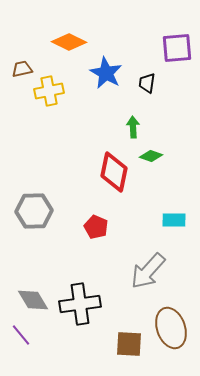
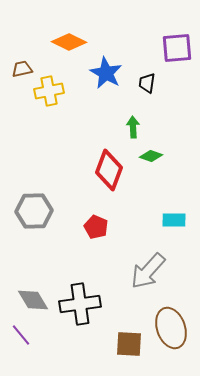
red diamond: moved 5 px left, 2 px up; rotated 9 degrees clockwise
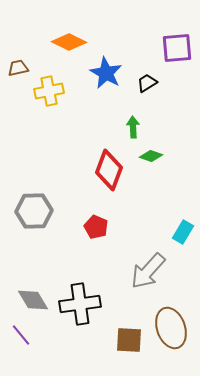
brown trapezoid: moved 4 px left, 1 px up
black trapezoid: rotated 50 degrees clockwise
cyan rectangle: moved 9 px right, 12 px down; rotated 60 degrees counterclockwise
brown square: moved 4 px up
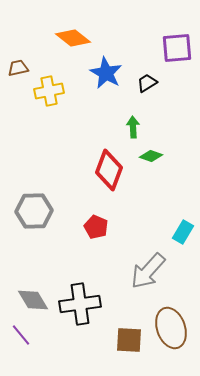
orange diamond: moved 4 px right, 4 px up; rotated 12 degrees clockwise
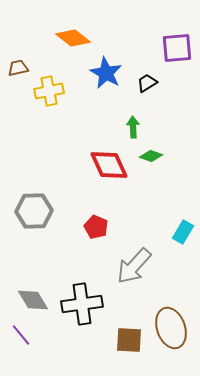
red diamond: moved 5 px up; rotated 45 degrees counterclockwise
gray arrow: moved 14 px left, 5 px up
black cross: moved 2 px right
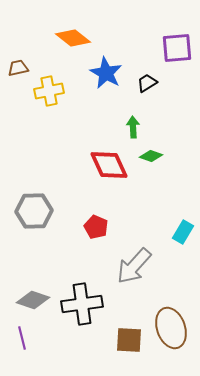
gray diamond: rotated 40 degrees counterclockwise
purple line: moved 1 px right, 3 px down; rotated 25 degrees clockwise
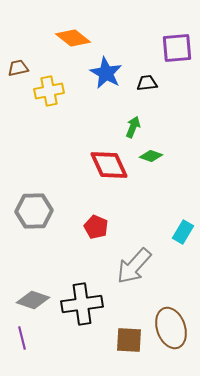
black trapezoid: rotated 25 degrees clockwise
green arrow: rotated 25 degrees clockwise
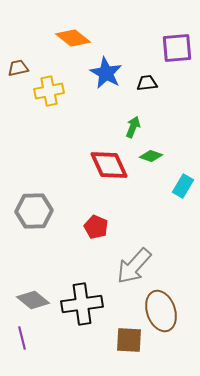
cyan rectangle: moved 46 px up
gray diamond: rotated 20 degrees clockwise
brown ellipse: moved 10 px left, 17 px up
